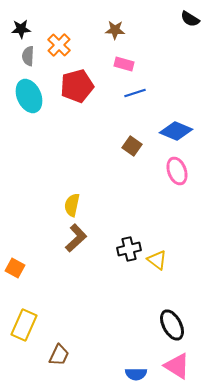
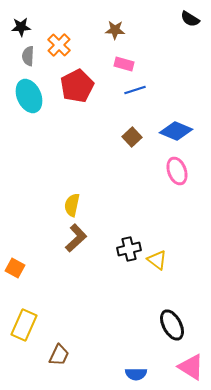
black star: moved 2 px up
red pentagon: rotated 12 degrees counterclockwise
blue line: moved 3 px up
brown square: moved 9 px up; rotated 12 degrees clockwise
pink triangle: moved 14 px right, 1 px down
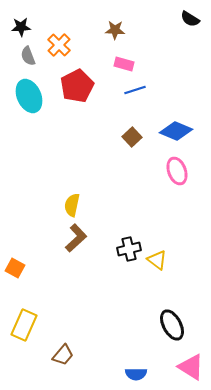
gray semicircle: rotated 24 degrees counterclockwise
brown trapezoid: moved 4 px right; rotated 15 degrees clockwise
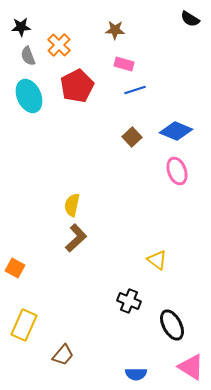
black cross: moved 52 px down; rotated 35 degrees clockwise
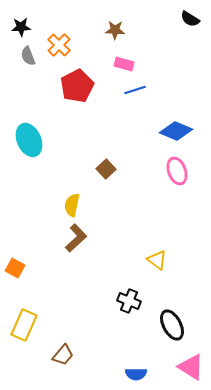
cyan ellipse: moved 44 px down
brown square: moved 26 px left, 32 px down
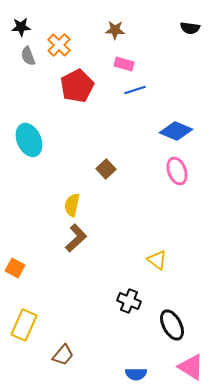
black semicircle: moved 9 px down; rotated 24 degrees counterclockwise
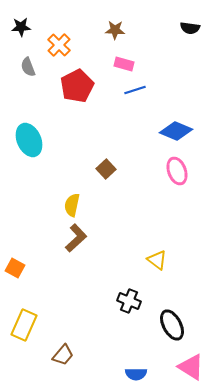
gray semicircle: moved 11 px down
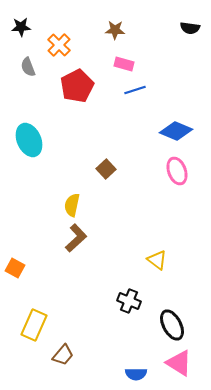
yellow rectangle: moved 10 px right
pink triangle: moved 12 px left, 4 px up
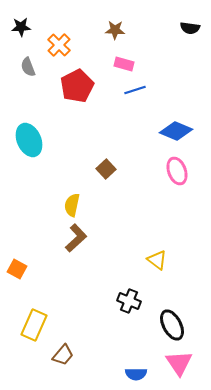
orange square: moved 2 px right, 1 px down
pink triangle: rotated 24 degrees clockwise
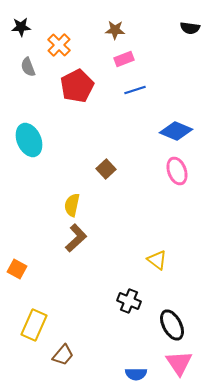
pink rectangle: moved 5 px up; rotated 36 degrees counterclockwise
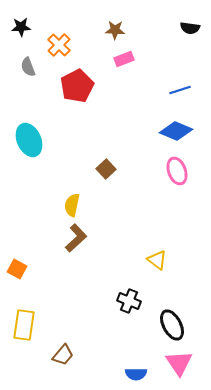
blue line: moved 45 px right
yellow rectangle: moved 10 px left; rotated 16 degrees counterclockwise
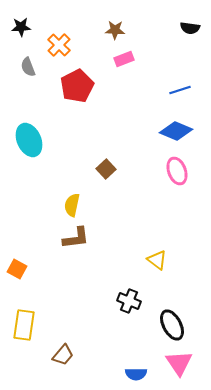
brown L-shape: rotated 36 degrees clockwise
